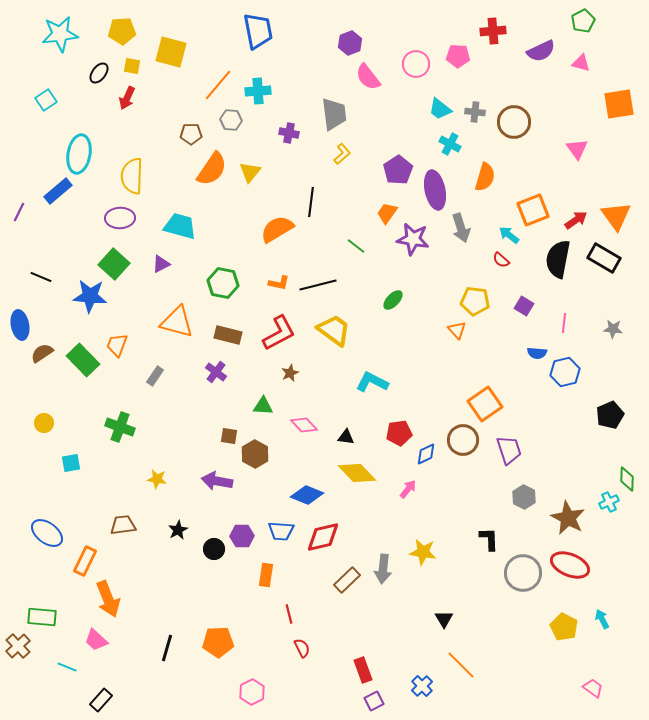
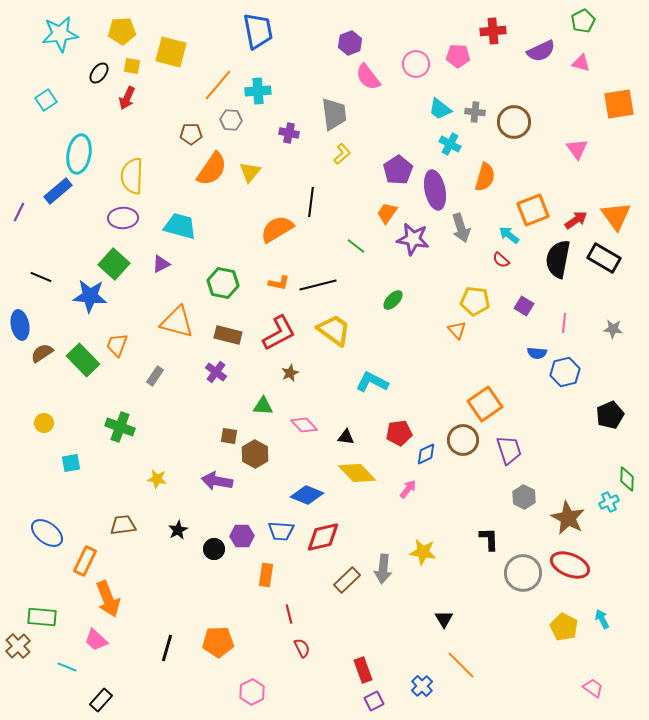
purple ellipse at (120, 218): moved 3 px right
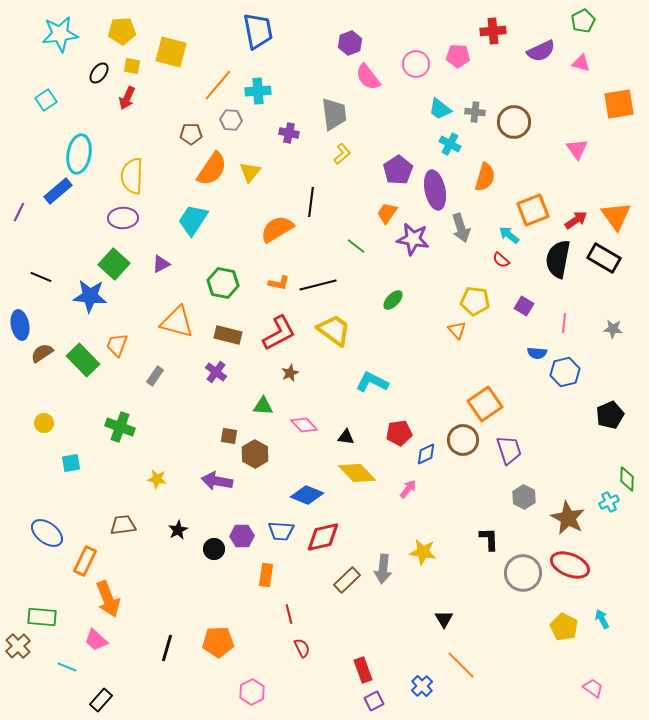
cyan trapezoid at (180, 226): moved 13 px right, 6 px up; rotated 72 degrees counterclockwise
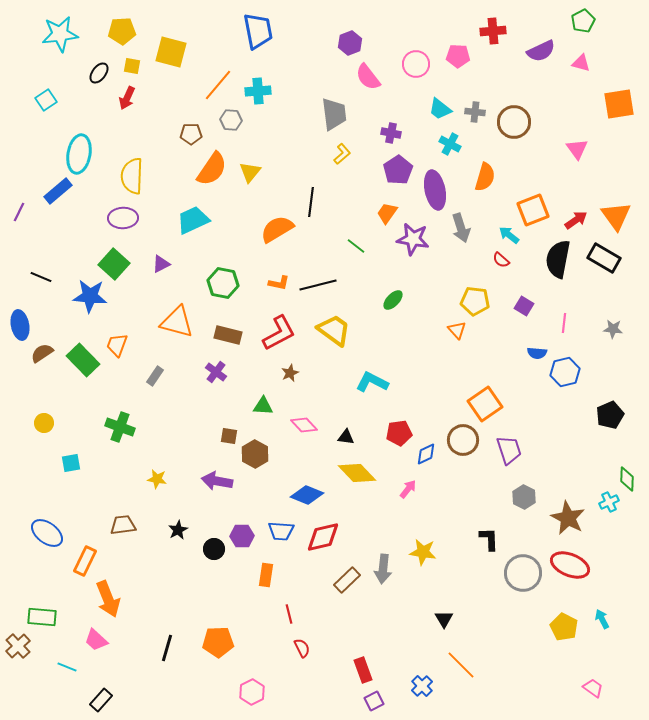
purple cross at (289, 133): moved 102 px right
cyan trapezoid at (193, 220): rotated 32 degrees clockwise
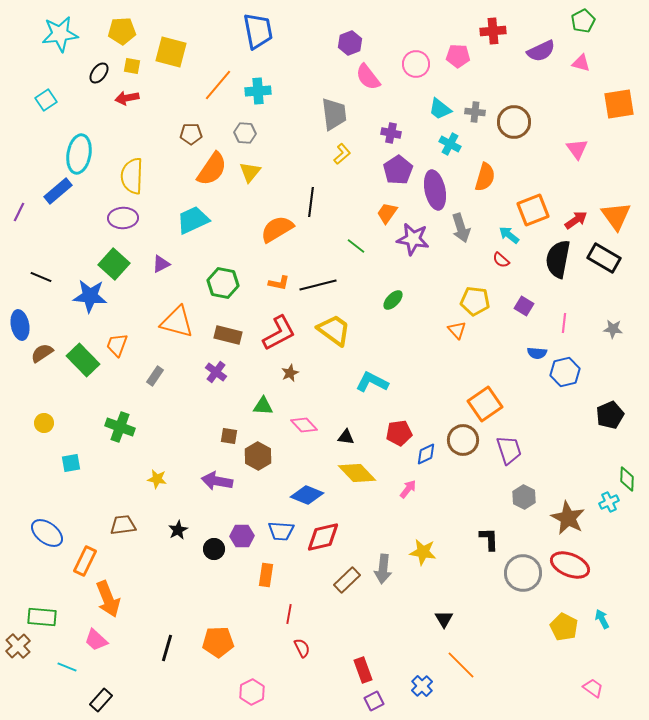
red arrow at (127, 98): rotated 55 degrees clockwise
gray hexagon at (231, 120): moved 14 px right, 13 px down
brown hexagon at (255, 454): moved 3 px right, 2 px down
red line at (289, 614): rotated 24 degrees clockwise
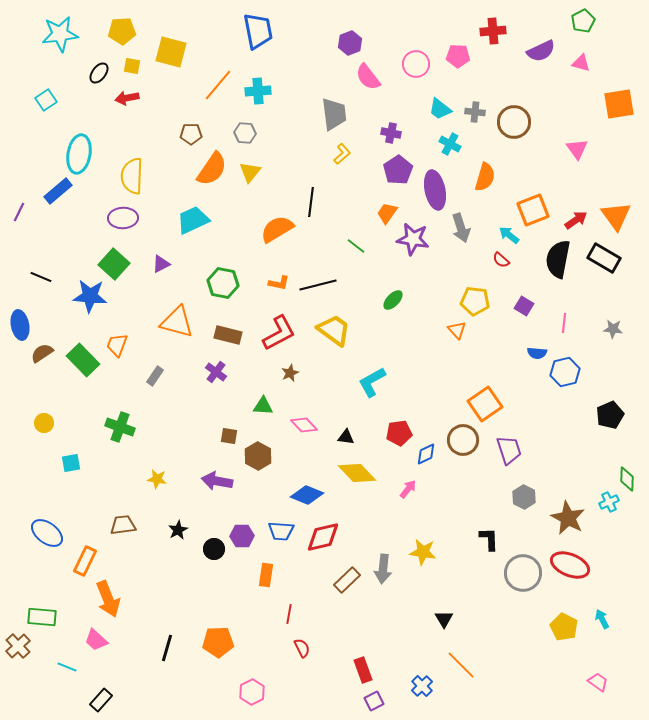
cyan L-shape at (372, 382): rotated 56 degrees counterclockwise
pink trapezoid at (593, 688): moved 5 px right, 6 px up
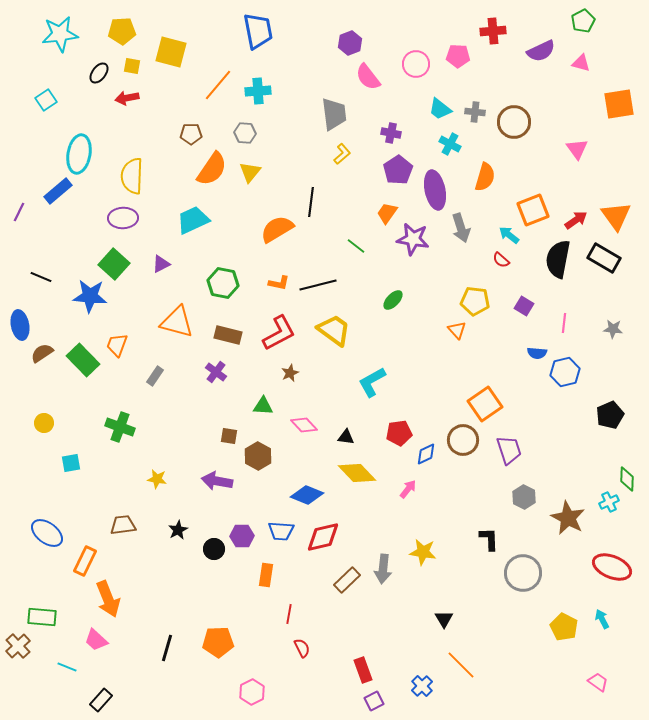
red ellipse at (570, 565): moved 42 px right, 2 px down
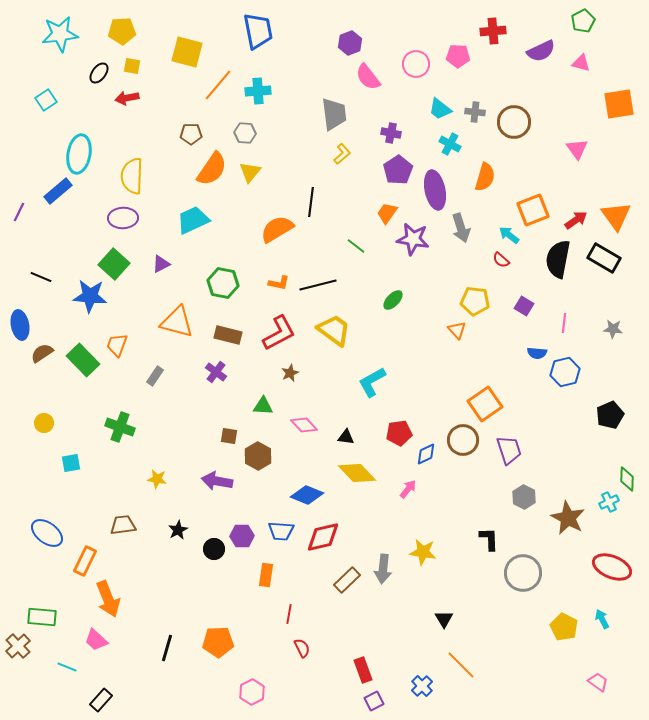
yellow square at (171, 52): moved 16 px right
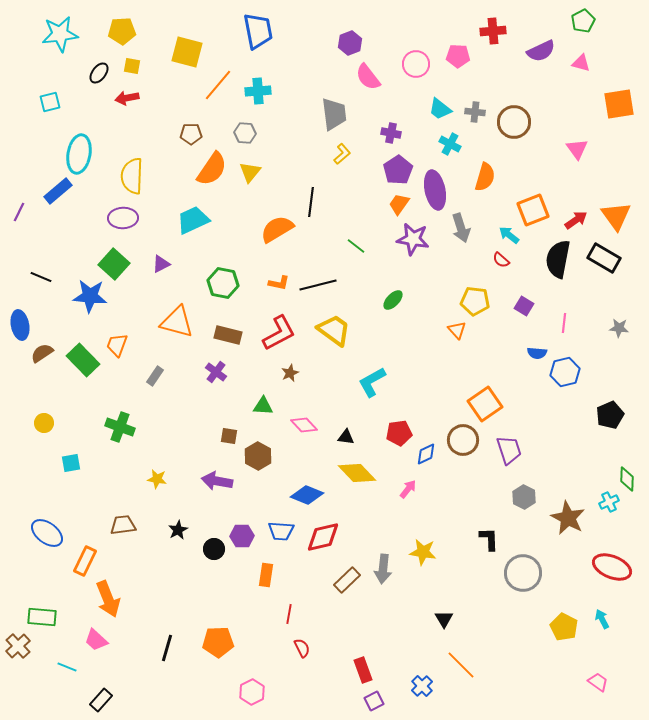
cyan square at (46, 100): moved 4 px right, 2 px down; rotated 20 degrees clockwise
orange trapezoid at (387, 213): moved 12 px right, 9 px up
gray star at (613, 329): moved 6 px right, 1 px up
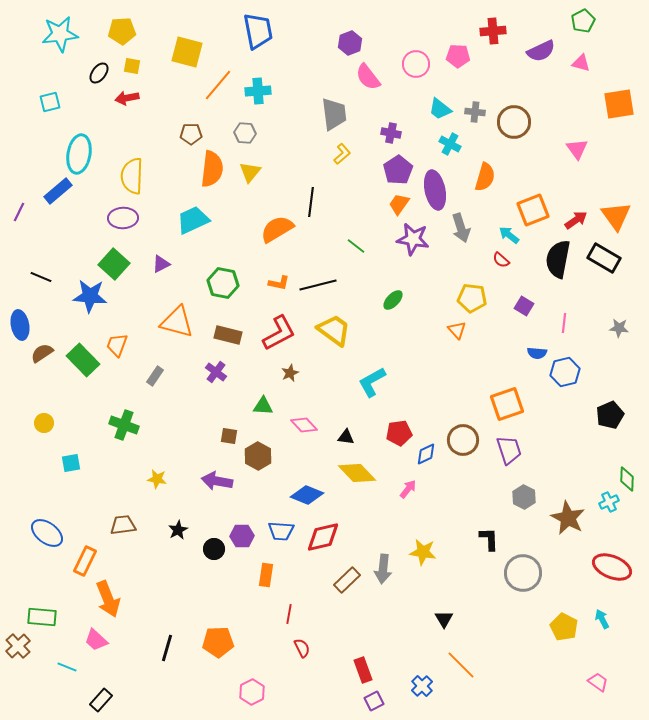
orange semicircle at (212, 169): rotated 27 degrees counterclockwise
yellow pentagon at (475, 301): moved 3 px left, 3 px up
orange square at (485, 404): moved 22 px right; rotated 16 degrees clockwise
green cross at (120, 427): moved 4 px right, 2 px up
